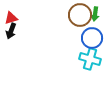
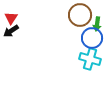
green arrow: moved 2 px right, 10 px down
red triangle: rotated 40 degrees counterclockwise
black arrow: rotated 35 degrees clockwise
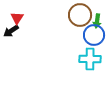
red triangle: moved 6 px right
green arrow: moved 3 px up
blue circle: moved 2 px right, 3 px up
cyan cross: rotated 15 degrees counterclockwise
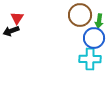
green arrow: moved 2 px right
black arrow: rotated 14 degrees clockwise
blue circle: moved 3 px down
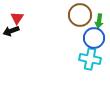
cyan cross: rotated 10 degrees clockwise
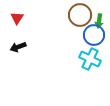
black arrow: moved 7 px right, 16 px down
blue circle: moved 3 px up
cyan cross: rotated 15 degrees clockwise
